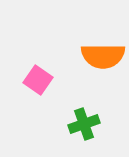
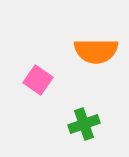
orange semicircle: moved 7 px left, 5 px up
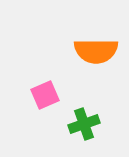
pink square: moved 7 px right, 15 px down; rotated 32 degrees clockwise
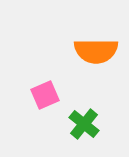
green cross: rotated 32 degrees counterclockwise
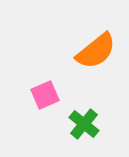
orange semicircle: rotated 39 degrees counterclockwise
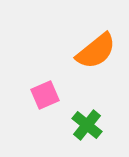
green cross: moved 3 px right, 1 px down
